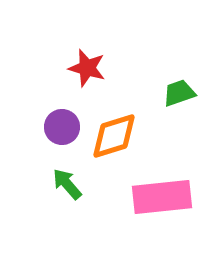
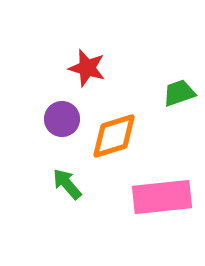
purple circle: moved 8 px up
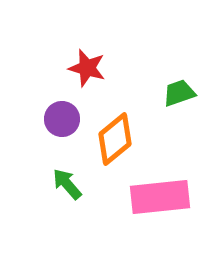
orange diamond: moved 1 px right, 3 px down; rotated 22 degrees counterclockwise
pink rectangle: moved 2 px left
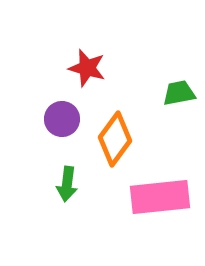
green trapezoid: rotated 8 degrees clockwise
orange diamond: rotated 14 degrees counterclockwise
green arrow: rotated 132 degrees counterclockwise
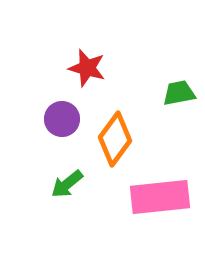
green arrow: rotated 44 degrees clockwise
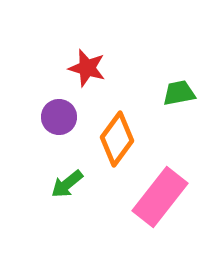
purple circle: moved 3 px left, 2 px up
orange diamond: moved 2 px right
pink rectangle: rotated 46 degrees counterclockwise
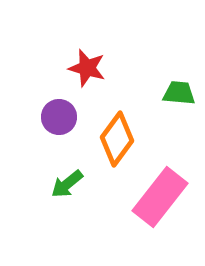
green trapezoid: rotated 16 degrees clockwise
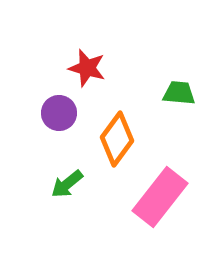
purple circle: moved 4 px up
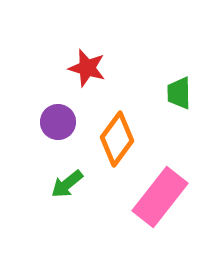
green trapezoid: rotated 96 degrees counterclockwise
purple circle: moved 1 px left, 9 px down
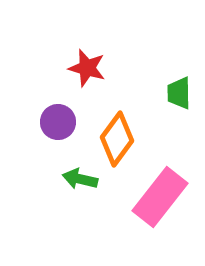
green arrow: moved 13 px right, 5 px up; rotated 52 degrees clockwise
